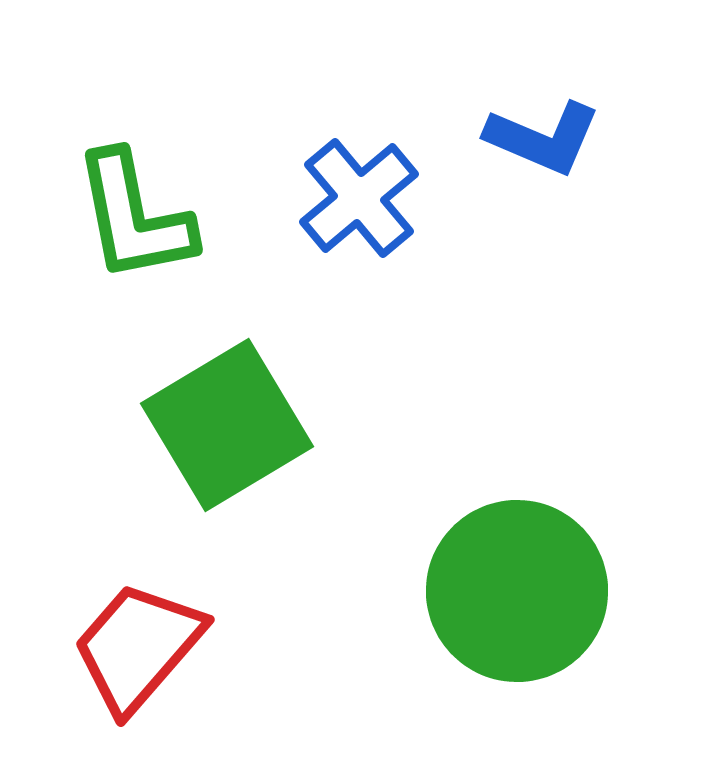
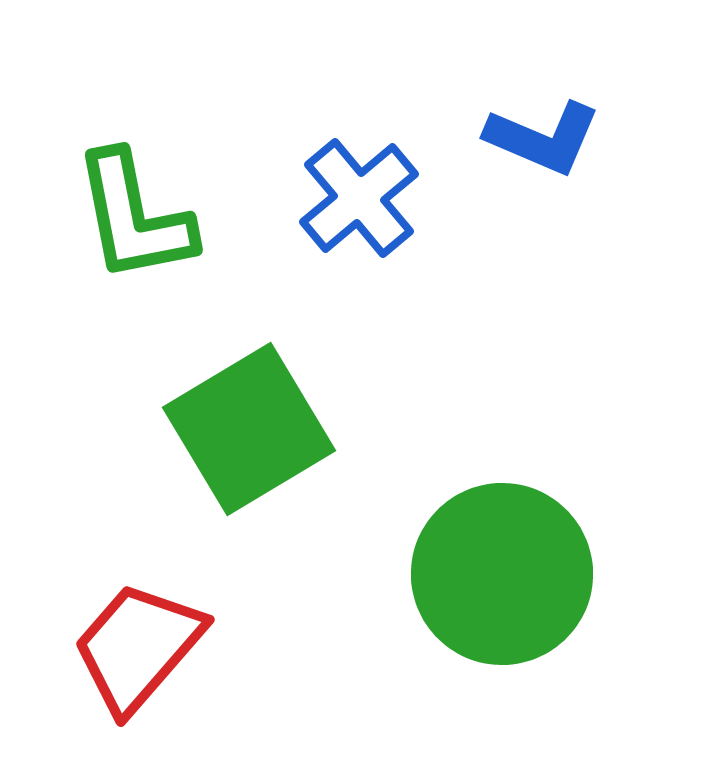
green square: moved 22 px right, 4 px down
green circle: moved 15 px left, 17 px up
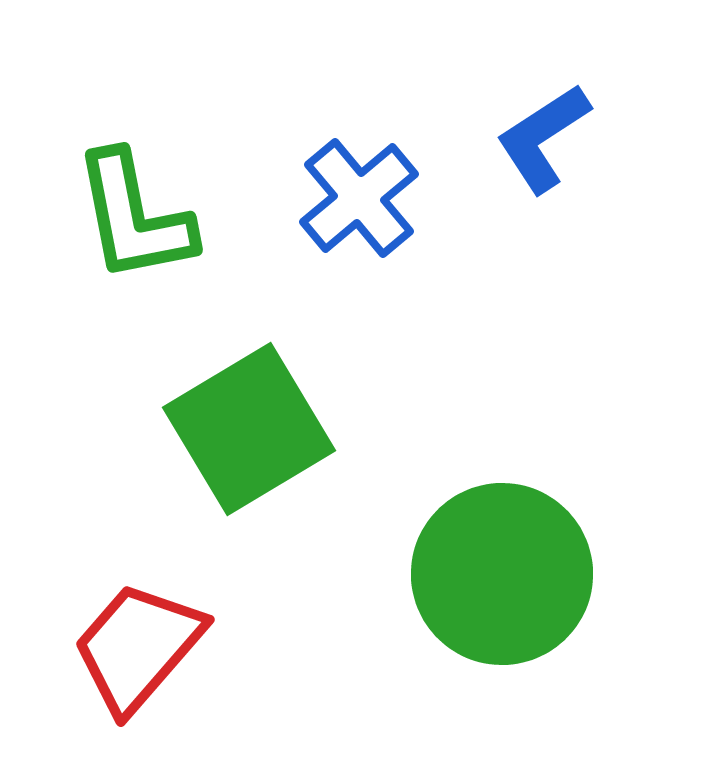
blue L-shape: rotated 124 degrees clockwise
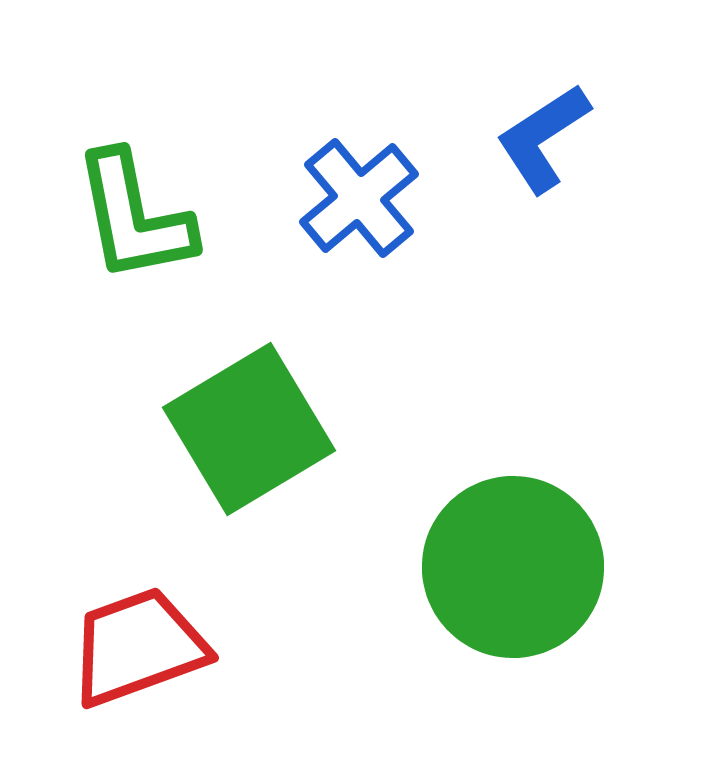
green circle: moved 11 px right, 7 px up
red trapezoid: rotated 29 degrees clockwise
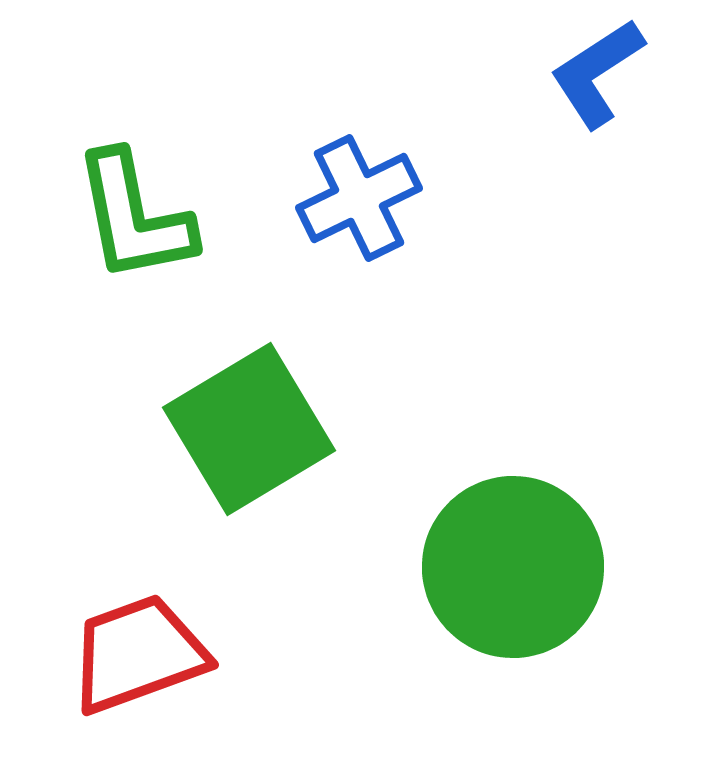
blue L-shape: moved 54 px right, 65 px up
blue cross: rotated 14 degrees clockwise
red trapezoid: moved 7 px down
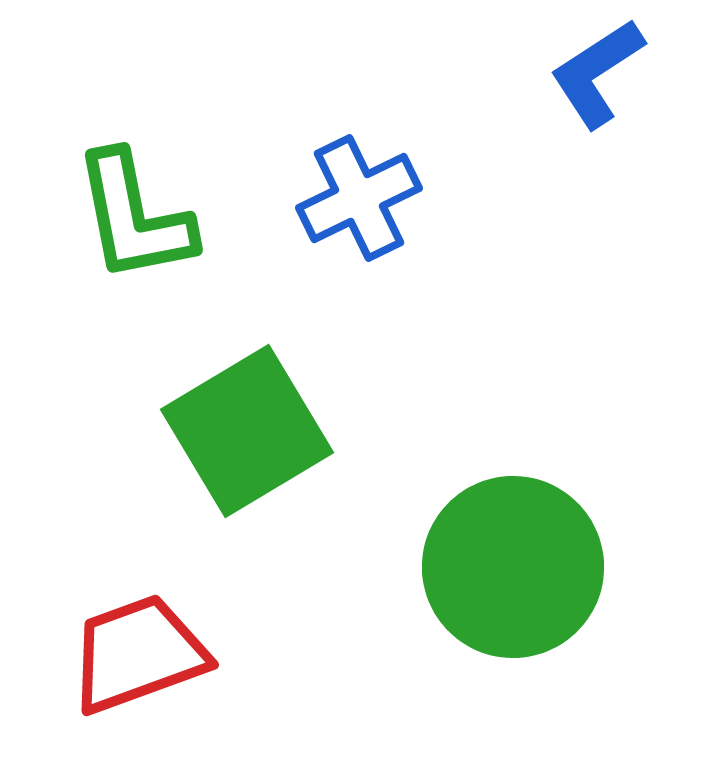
green square: moved 2 px left, 2 px down
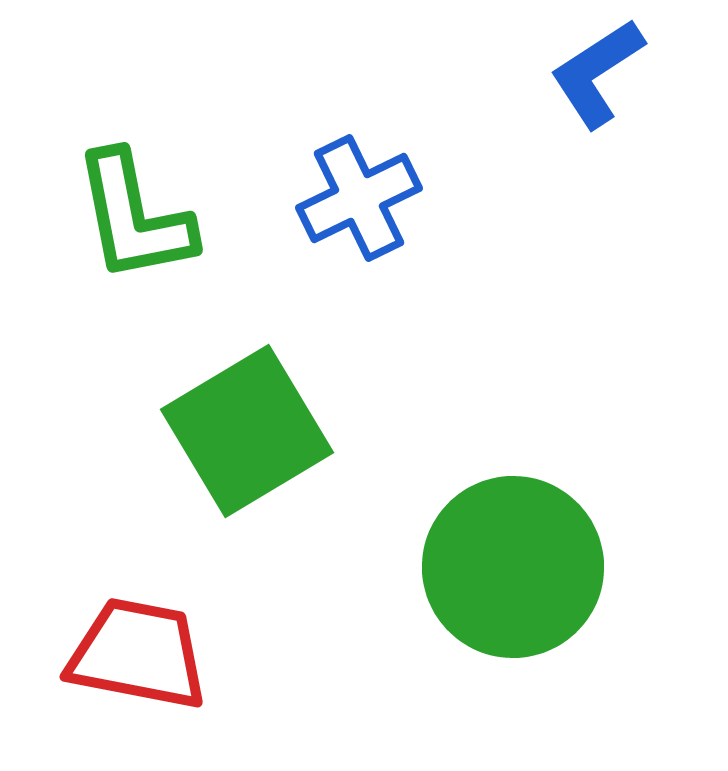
red trapezoid: rotated 31 degrees clockwise
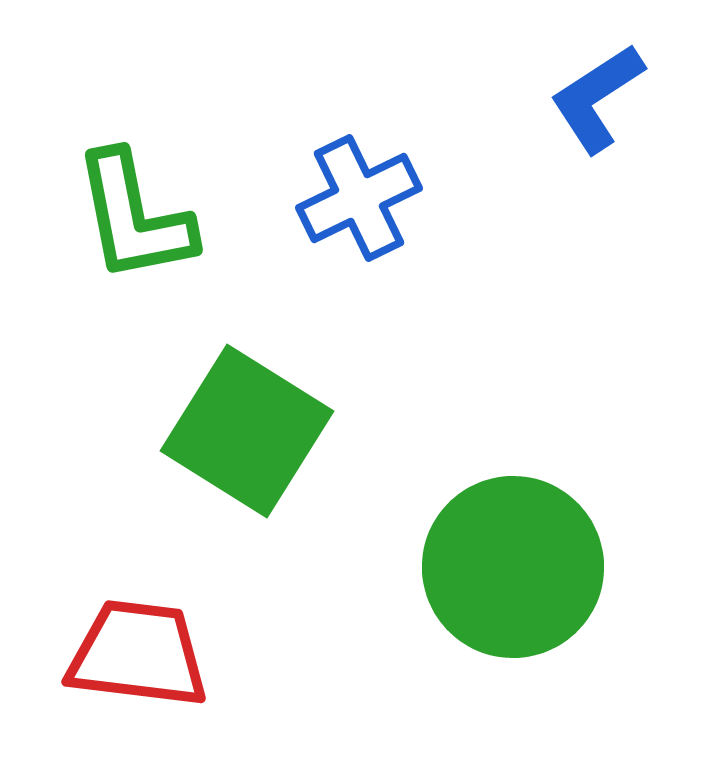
blue L-shape: moved 25 px down
green square: rotated 27 degrees counterclockwise
red trapezoid: rotated 4 degrees counterclockwise
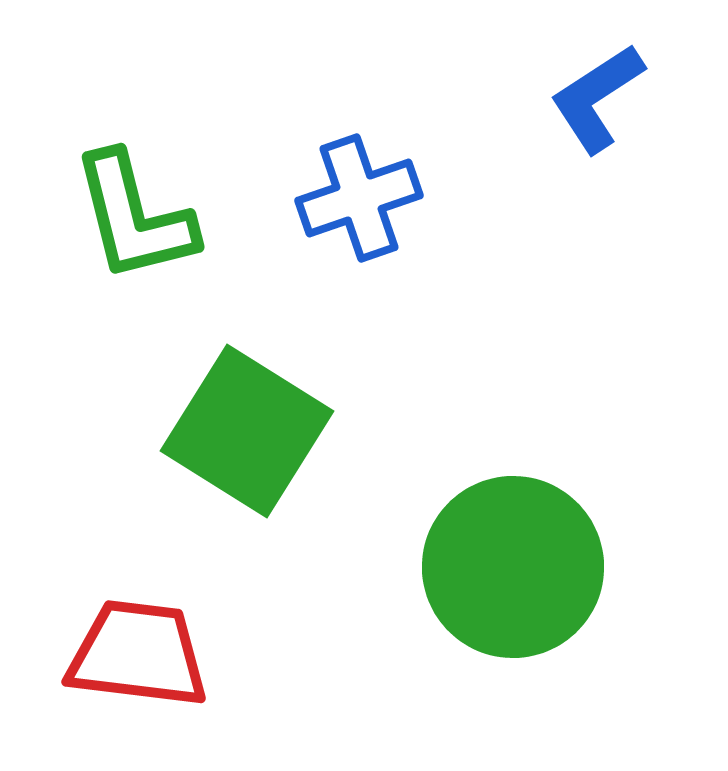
blue cross: rotated 7 degrees clockwise
green L-shape: rotated 3 degrees counterclockwise
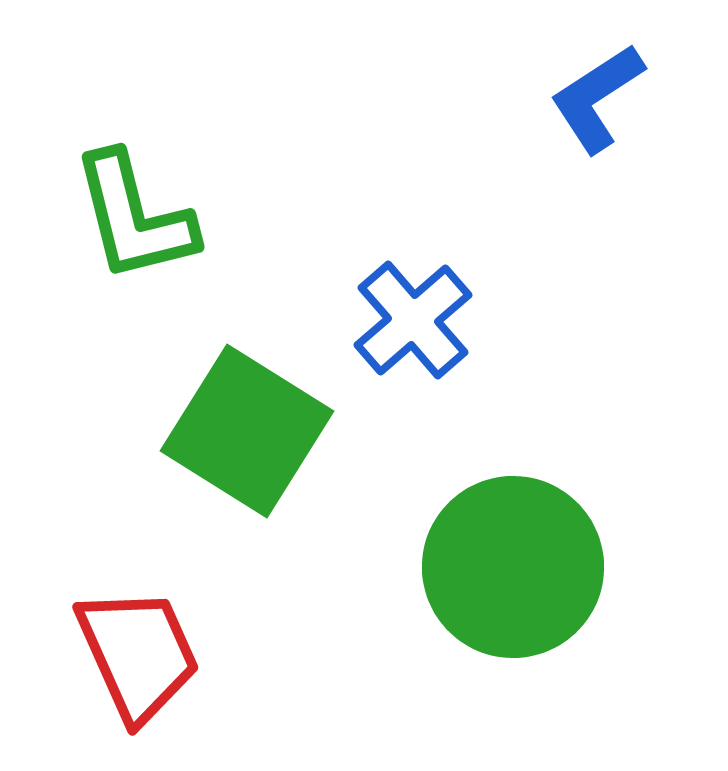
blue cross: moved 54 px right, 122 px down; rotated 22 degrees counterclockwise
red trapezoid: rotated 59 degrees clockwise
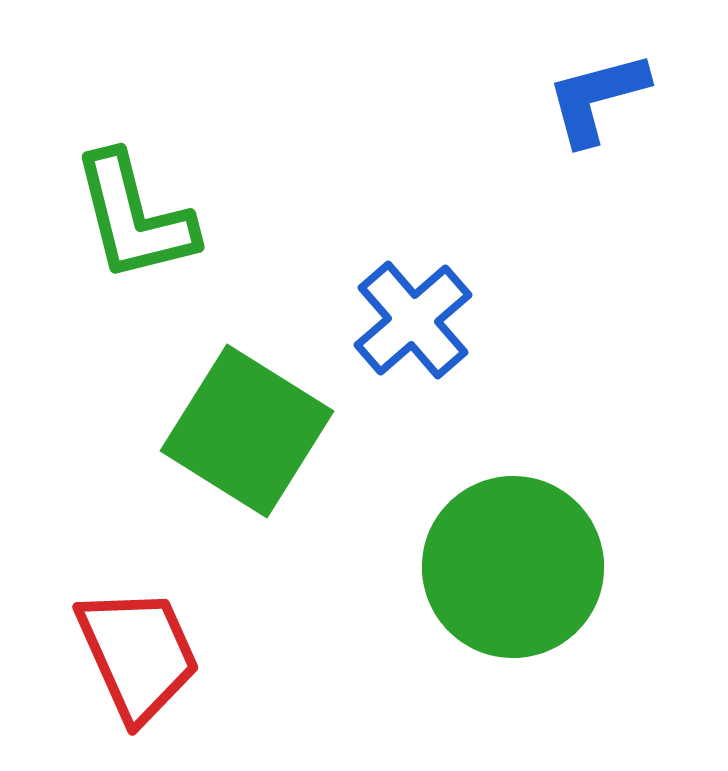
blue L-shape: rotated 18 degrees clockwise
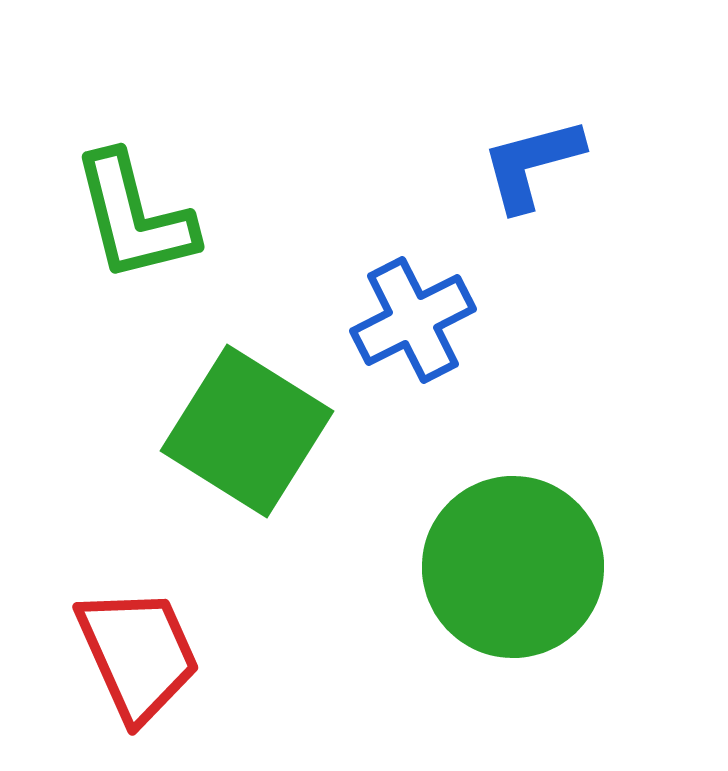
blue L-shape: moved 65 px left, 66 px down
blue cross: rotated 14 degrees clockwise
